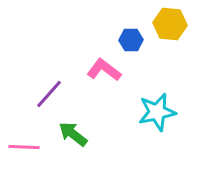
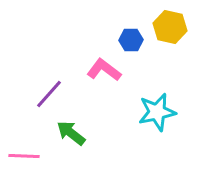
yellow hexagon: moved 3 px down; rotated 8 degrees clockwise
green arrow: moved 2 px left, 1 px up
pink line: moved 9 px down
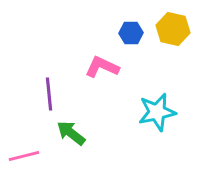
yellow hexagon: moved 3 px right, 2 px down
blue hexagon: moved 7 px up
pink L-shape: moved 2 px left, 3 px up; rotated 12 degrees counterclockwise
purple line: rotated 48 degrees counterclockwise
pink line: rotated 16 degrees counterclockwise
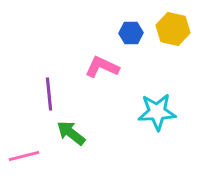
cyan star: rotated 9 degrees clockwise
